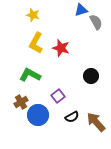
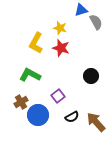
yellow star: moved 27 px right, 13 px down
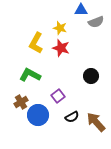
blue triangle: rotated 16 degrees clockwise
gray semicircle: rotated 98 degrees clockwise
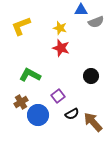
yellow L-shape: moved 15 px left, 17 px up; rotated 40 degrees clockwise
black semicircle: moved 3 px up
brown arrow: moved 3 px left
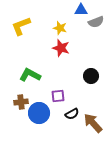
purple square: rotated 32 degrees clockwise
brown cross: rotated 24 degrees clockwise
blue circle: moved 1 px right, 2 px up
brown arrow: moved 1 px down
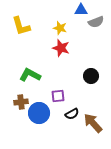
yellow L-shape: rotated 85 degrees counterclockwise
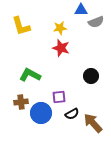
yellow star: rotated 24 degrees counterclockwise
purple square: moved 1 px right, 1 px down
blue circle: moved 2 px right
